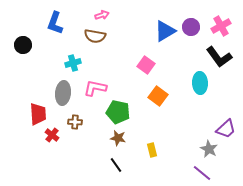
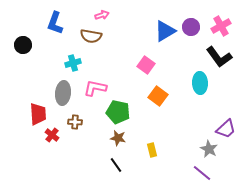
brown semicircle: moved 4 px left
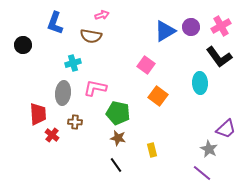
green pentagon: moved 1 px down
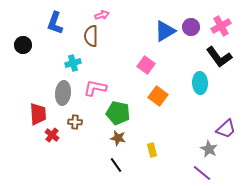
brown semicircle: rotated 80 degrees clockwise
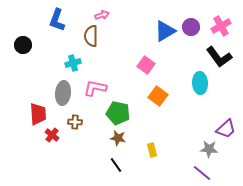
blue L-shape: moved 2 px right, 3 px up
gray star: rotated 24 degrees counterclockwise
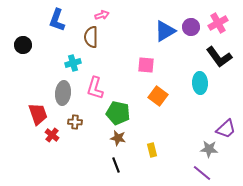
pink cross: moved 3 px left, 3 px up
brown semicircle: moved 1 px down
pink square: rotated 30 degrees counterclockwise
pink L-shape: rotated 85 degrees counterclockwise
red trapezoid: rotated 15 degrees counterclockwise
black line: rotated 14 degrees clockwise
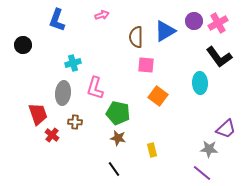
purple circle: moved 3 px right, 6 px up
brown semicircle: moved 45 px right
black line: moved 2 px left, 4 px down; rotated 14 degrees counterclockwise
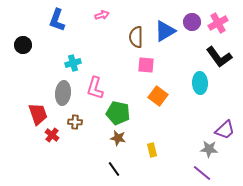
purple circle: moved 2 px left, 1 px down
purple trapezoid: moved 1 px left, 1 px down
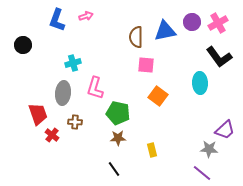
pink arrow: moved 16 px left, 1 px down
blue triangle: rotated 20 degrees clockwise
brown star: rotated 14 degrees counterclockwise
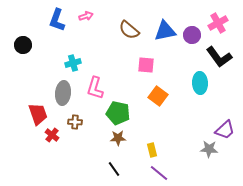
purple circle: moved 13 px down
brown semicircle: moved 7 px left, 7 px up; rotated 50 degrees counterclockwise
purple line: moved 43 px left
